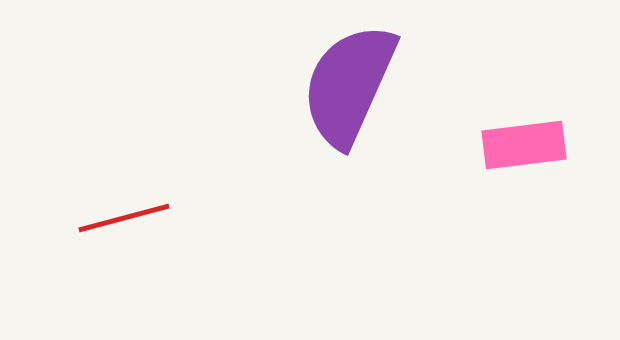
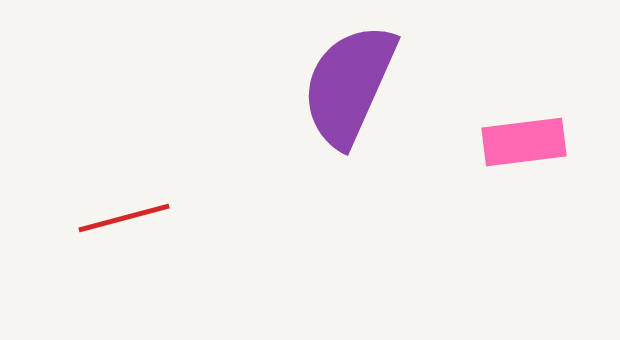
pink rectangle: moved 3 px up
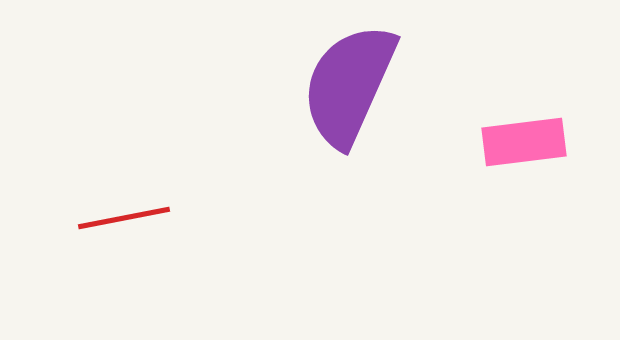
red line: rotated 4 degrees clockwise
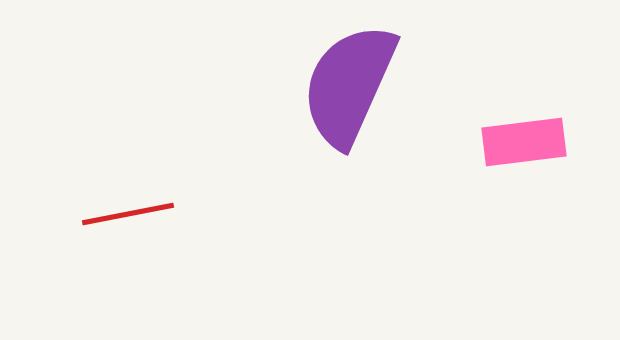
red line: moved 4 px right, 4 px up
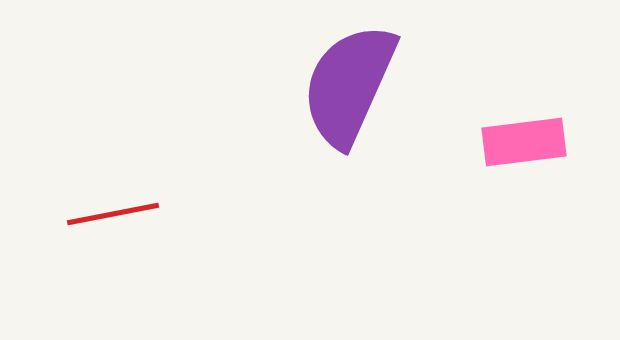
red line: moved 15 px left
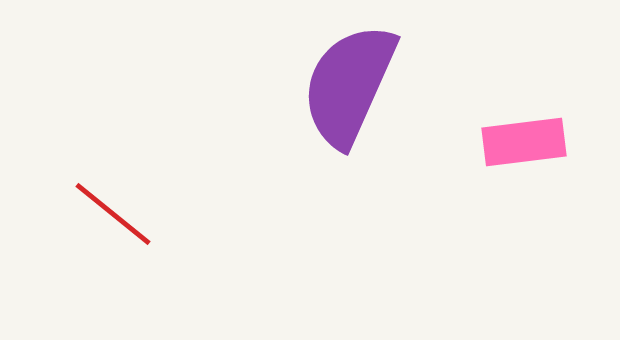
red line: rotated 50 degrees clockwise
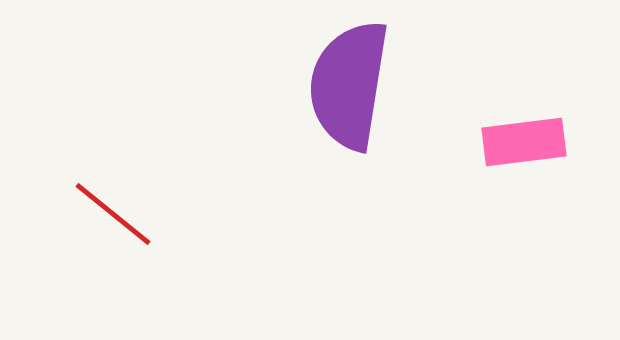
purple semicircle: rotated 15 degrees counterclockwise
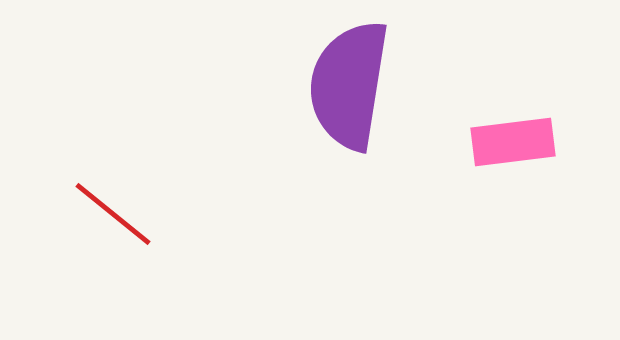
pink rectangle: moved 11 px left
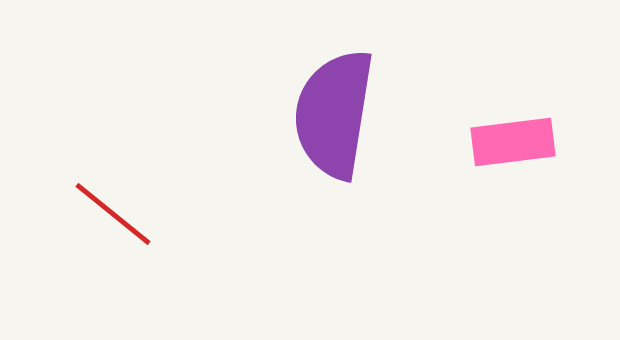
purple semicircle: moved 15 px left, 29 px down
